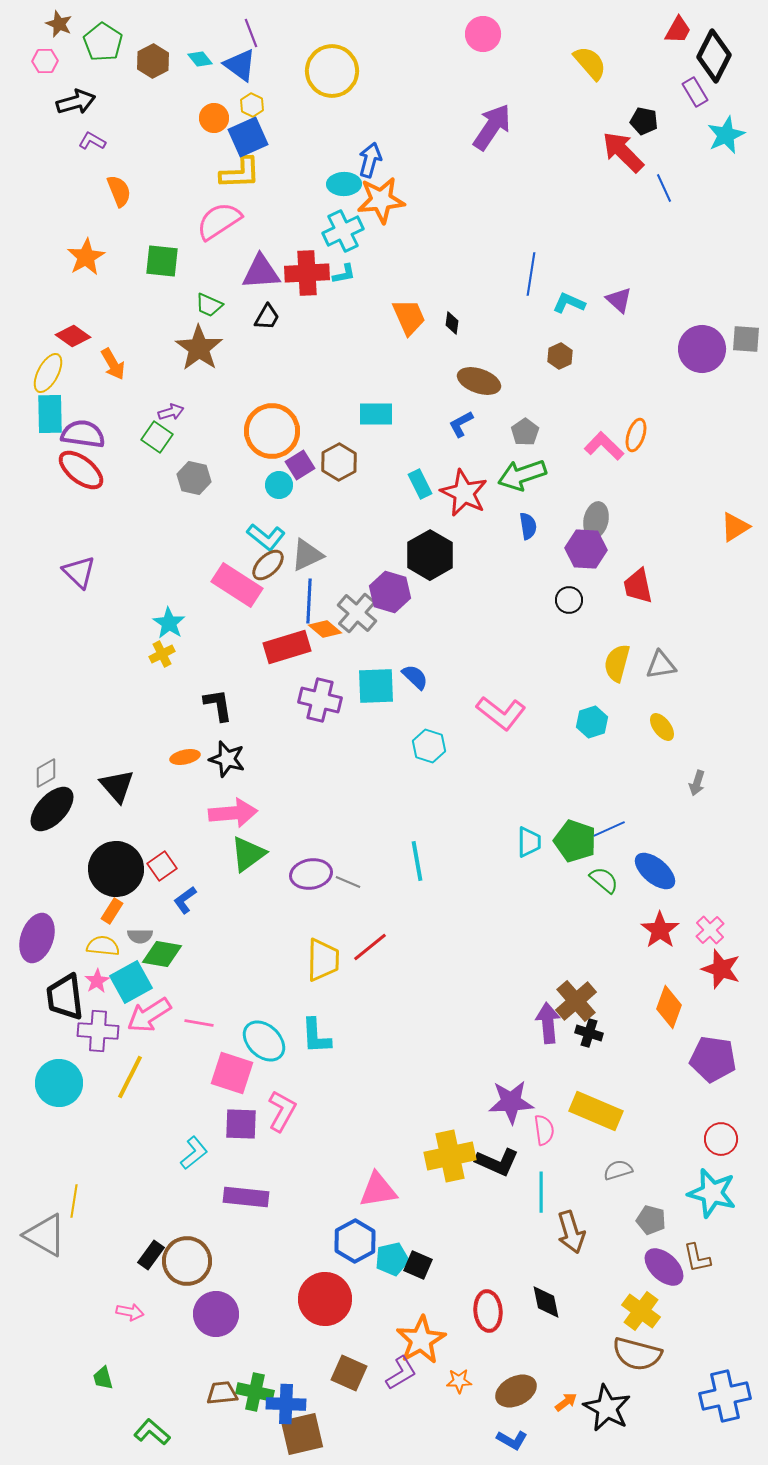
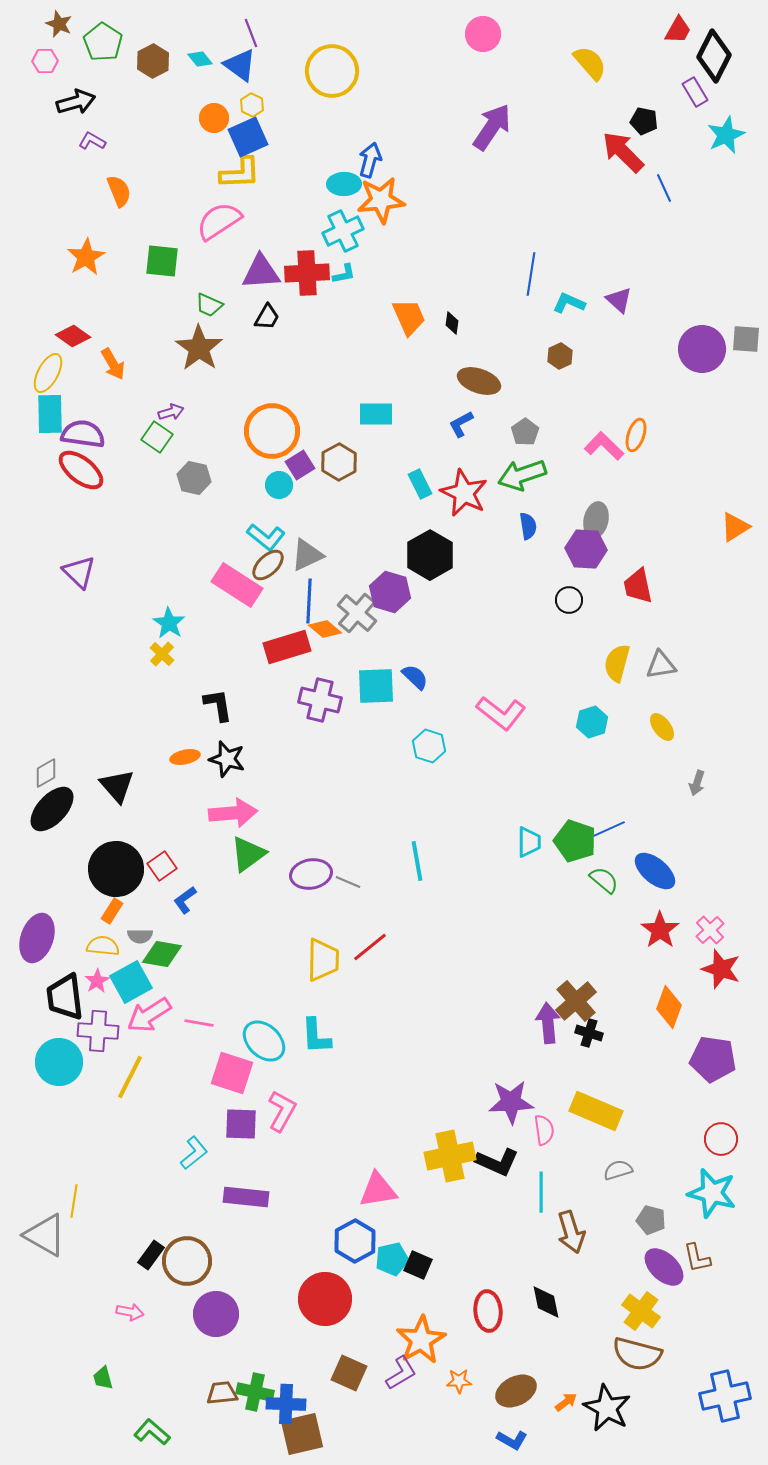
yellow cross at (162, 654): rotated 20 degrees counterclockwise
cyan circle at (59, 1083): moved 21 px up
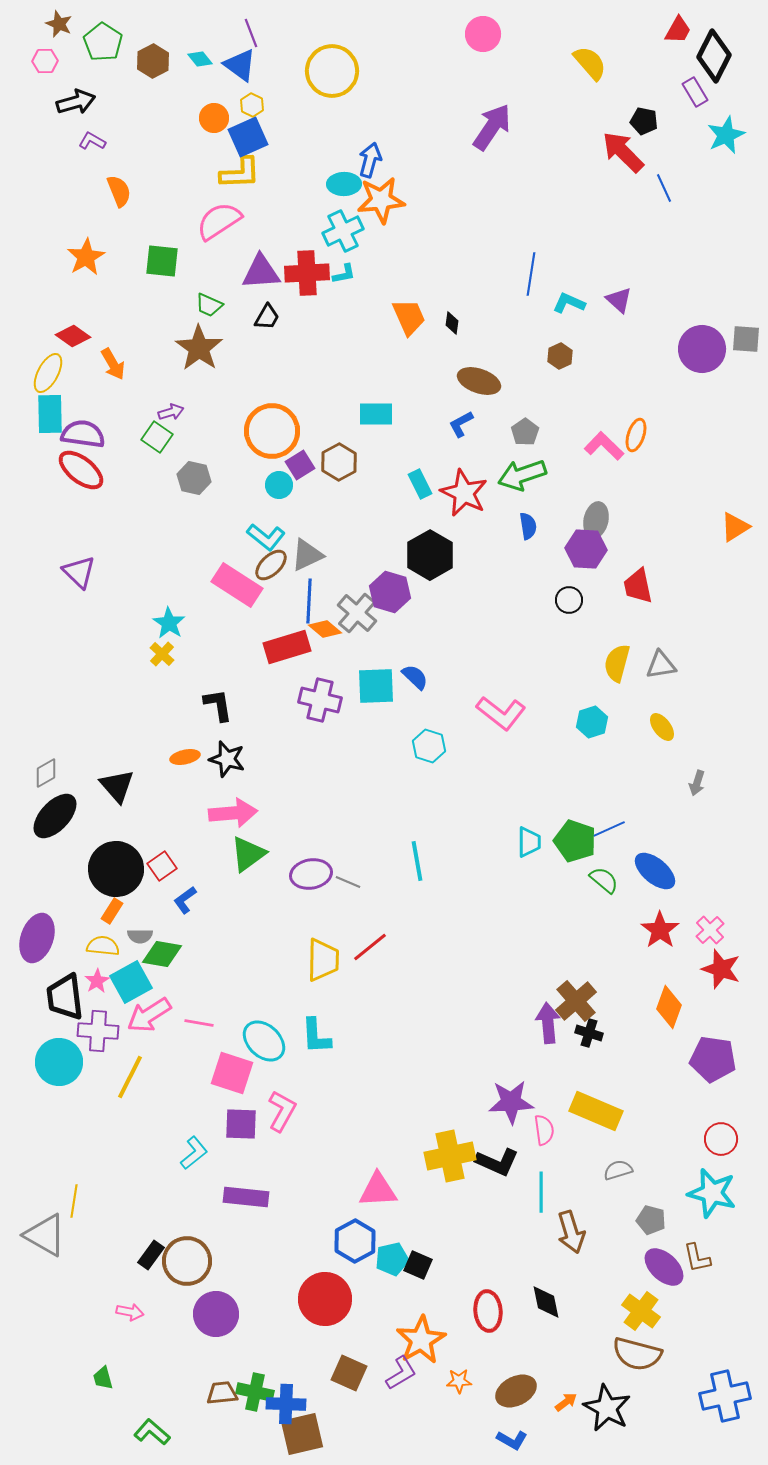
brown ellipse at (268, 565): moved 3 px right
black ellipse at (52, 809): moved 3 px right, 7 px down
pink triangle at (378, 1190): rotated 6 degrees clockwise
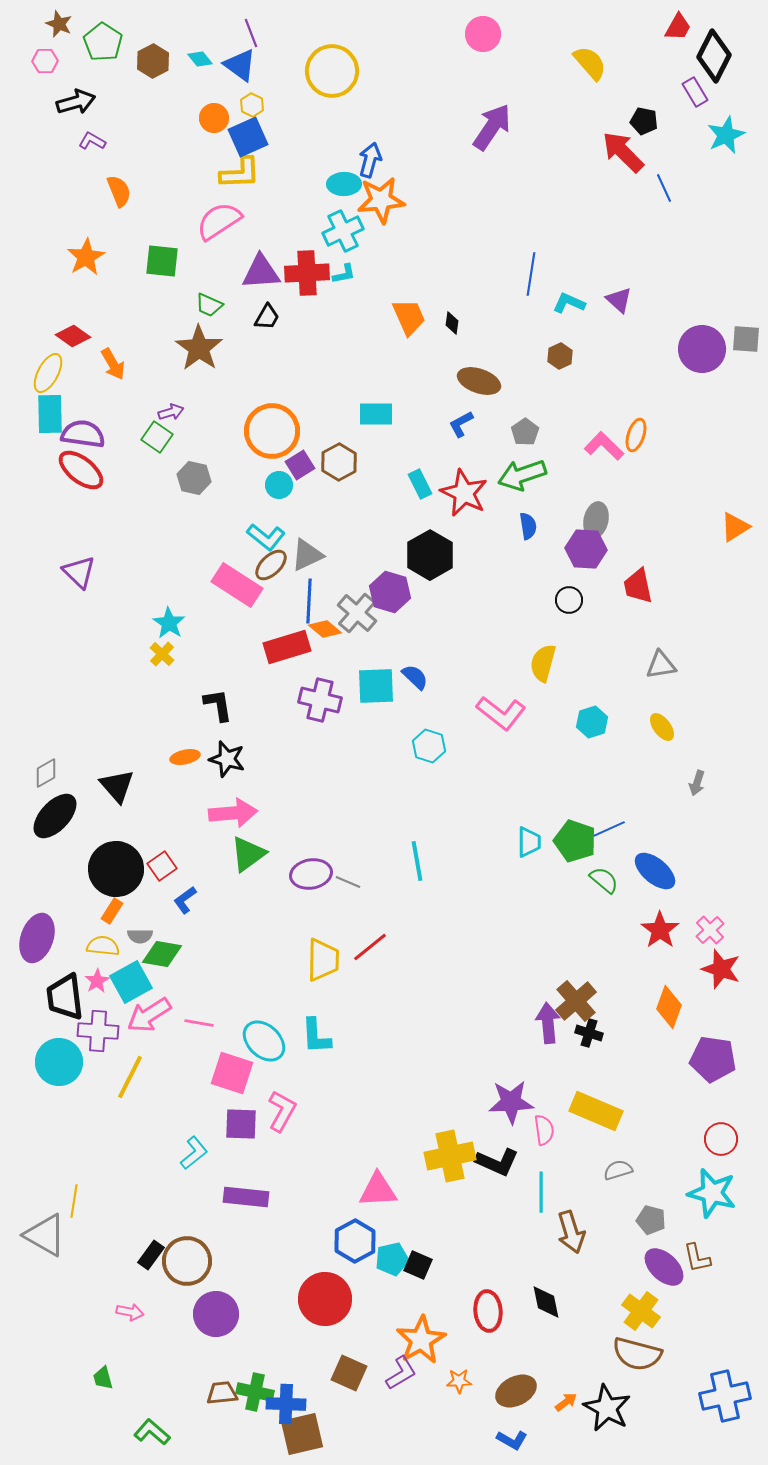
red trapezoid at (678, 30): moved 3 px up
yellow semicircle at (617, 663): moved 74 px left
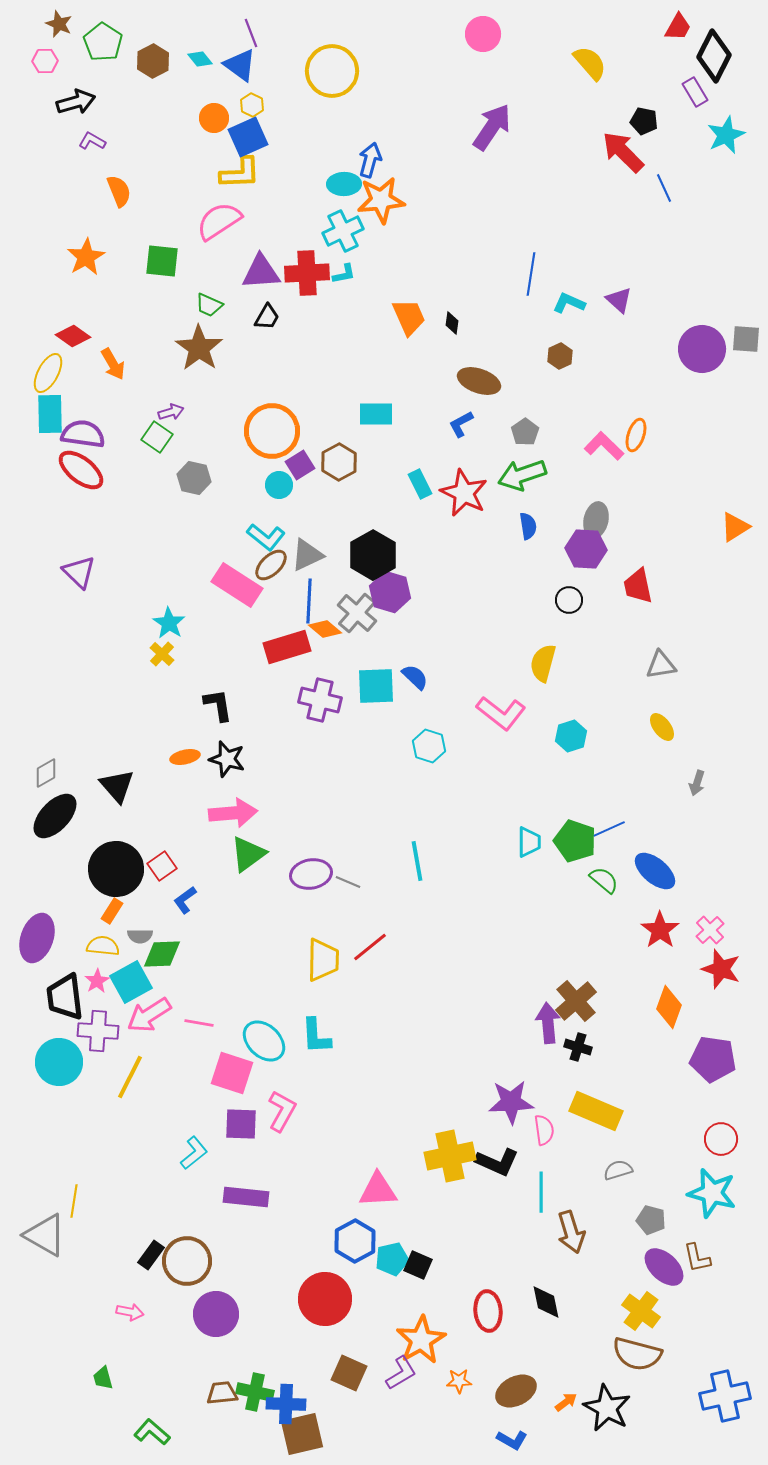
black hexagon at (430, 555): moved 57 px left
cyan hexagon at (592, 722): moved 21 px left, 14 px down
green diamond at (162, 954): rotated 12 degrees counterclockwise
black cross at (589, 1033): moved 11 px left, 14 px down
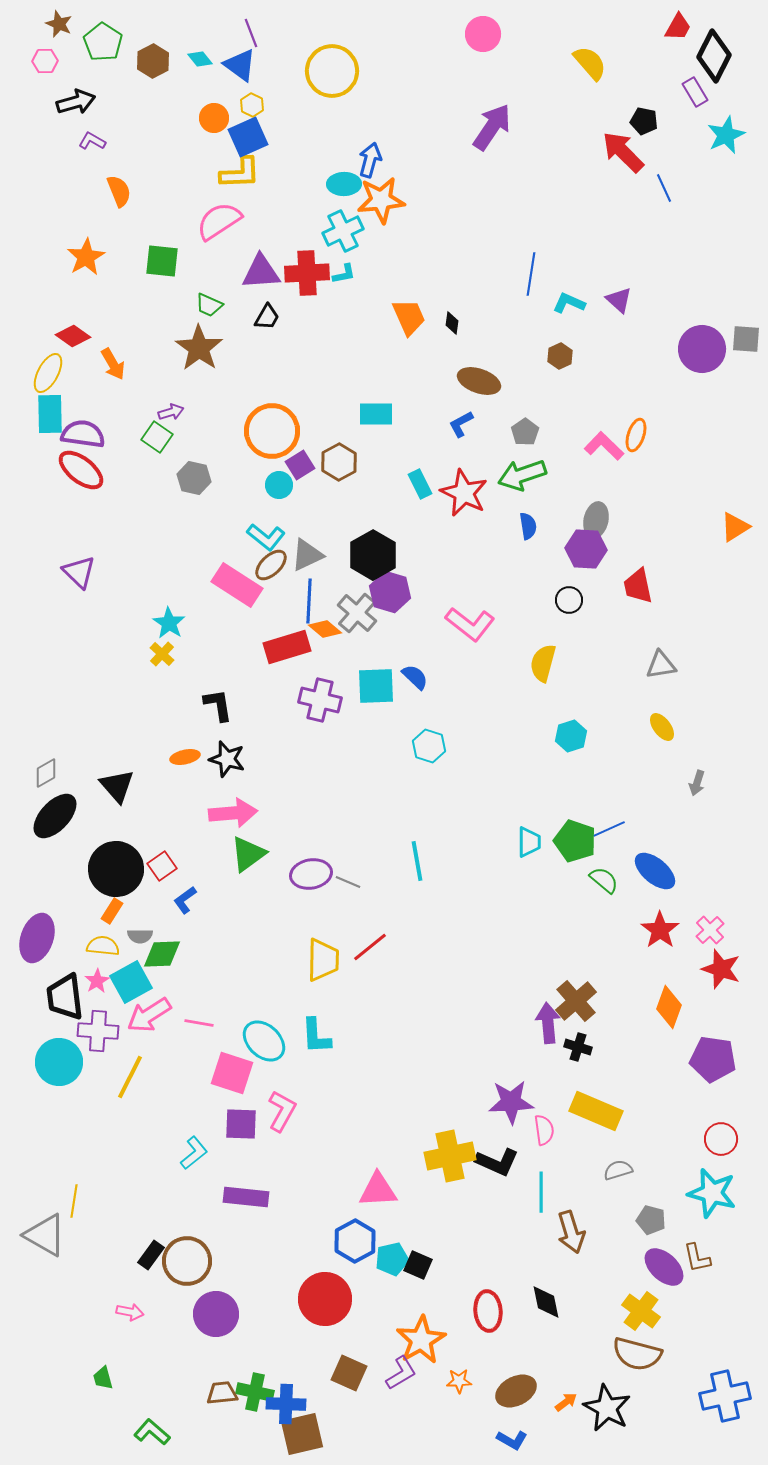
pink L-shape at (501, 713): moved 31 px left, 89 px up
